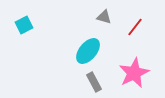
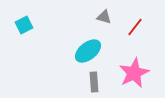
cyan ellipse: rotated 12 degrees clockwise
gray rectangle: rotated 24 degrees clockwise
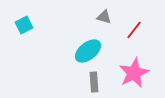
red line: moved 1 px left, 3 px down
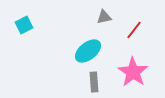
gray triangle: rotated 28 degrees counterclockwise
pink star: moved 1 px left, 1 px up; rotated 12 degrees counterclockwise
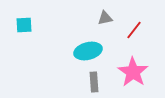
gray triangle: moved 1 px right, 1 px down
cyan square: rotated 24 degrees clockwise
cyan ellipse: rotated 24 degrees clockwise
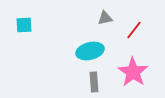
cyan ellipse: moved 2 px right
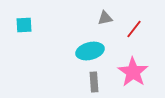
red line: moved 1 px up
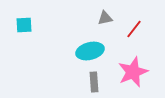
pink star: rotated 16 degrees clockwise
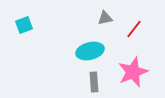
cyan square: rotated 18 degrees counterclockwise
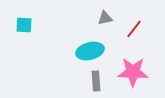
cyan square: rotated 24 degrees clockwise
pink star: rotated 24 degrees clockwise
gray rectangle: moved 2 px right, 1 px up
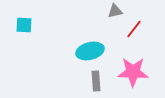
gray triangle: moved 10 px right, 7 px up
